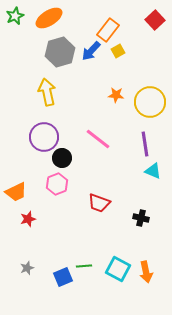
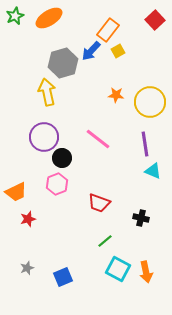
gray hexagon: moved 3 px right, 11 px down
green line: moved 21 px right, 25 px up; rotated 35 degrees counterclockwise
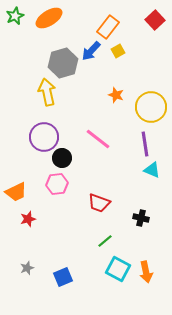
orange rectangle: moved 3 px up
orange star: rotated 14 degrees clockwise
yellow circle: moved 1 px right, 5 px down
cyan triangle: moved 1 px left, 1 px up
pink hexagon: rotated 15 degrees clockwise
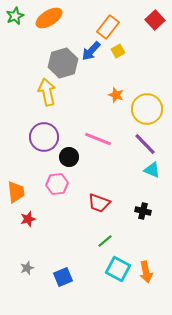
yellow circle: moved 4 px left, 2 px down
pink line: rotated 16 degrees counterclockwise
purple line: rotated 35 degrees counterclockwise
black circle: moved 7 px right, 1 px up
orange trapezoid: rotated 70 degrees counterclockwise
black cross: moved 2 px right, 7 px up
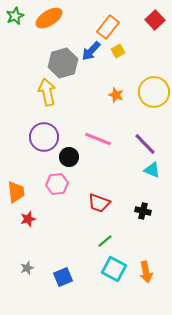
yellow circle: moved 7 px right, 17 px up
cyan square: moved 4 px left
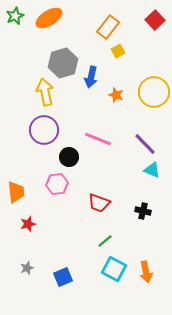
blue arrow: moved 26 px down; rotated 30 degrees counterclockwise
yellow arrow: moved 2 px left
purple circle: moved 7 px up
red star: moved 5 px down
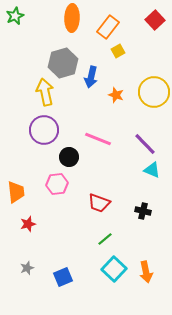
orange ellipse: moved 23 px right; rotated 56 degrees counterclockwise
green line: moved 2 px up
cyan square: rotated 15 degrees clockwise
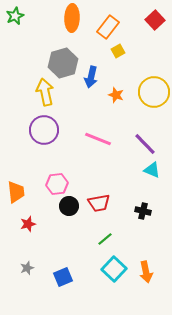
black circle: moved 49 px down
red trapezoid: rotated 30 degrees counterclockwise
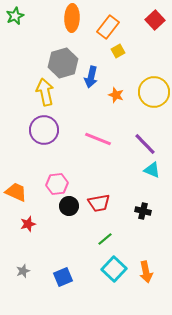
orange trapezoid: rotated 60 degrees counterclockwise
gray star: moved 4 px left, 3 px down
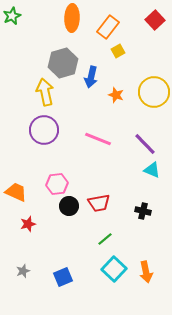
green star: moved 3 px left
